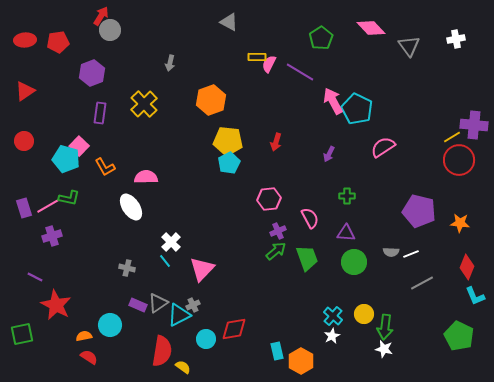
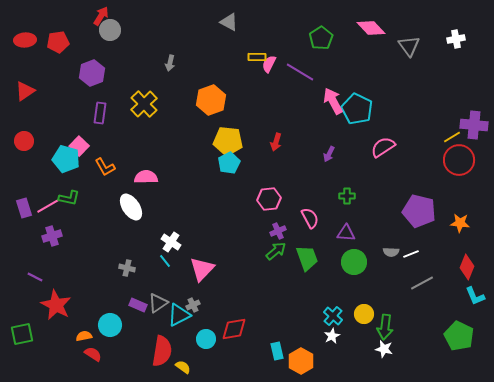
white cross at (171, 242): rotated 12 degrees counterclockwise
red semicircle at (89, 357): moved 4 px right, 3 px up
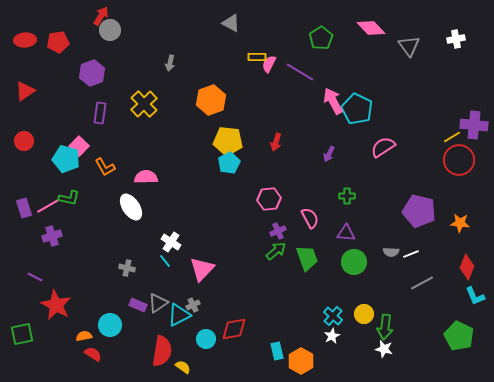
gray triangle at (229, 22): moved 2 px right, 1 px down
